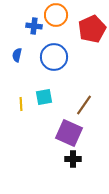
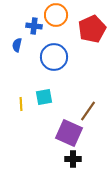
blue semicircle: moved 10 px up
brown line: moved 4 px right, 6 px down
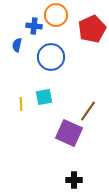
blue circle: moved 3 px left
black cross: moved 1 px right, 21 px down
